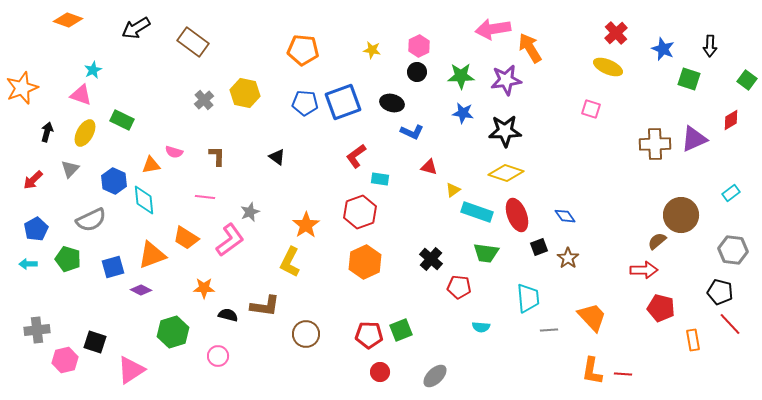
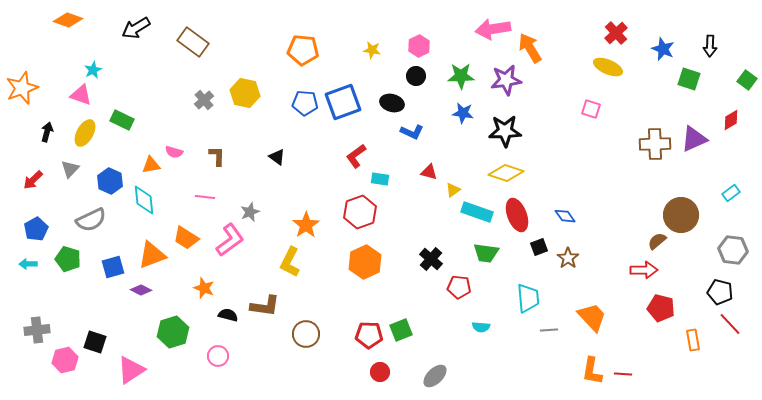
black circle at (417, 72): moved 1 px left, 4 px down
red triangle at (429, 167): moved 5 px down
blue hexagon at (114, 181): moved 4 px left
orange star at (204, 288): rotated 20 degrees clockwise
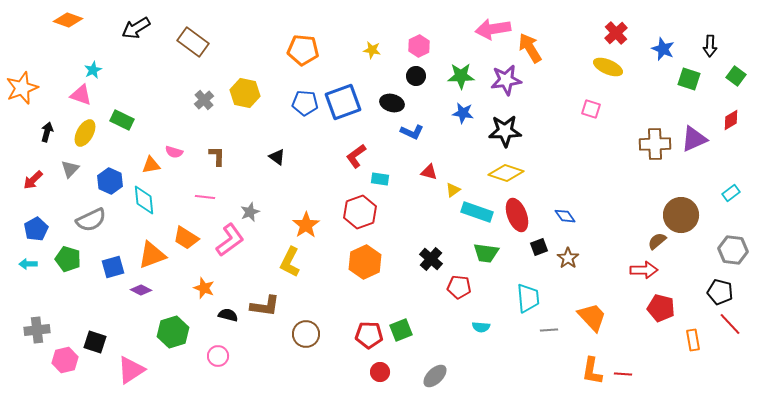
green square at (747, 80): moved 11 px left, 4 px up
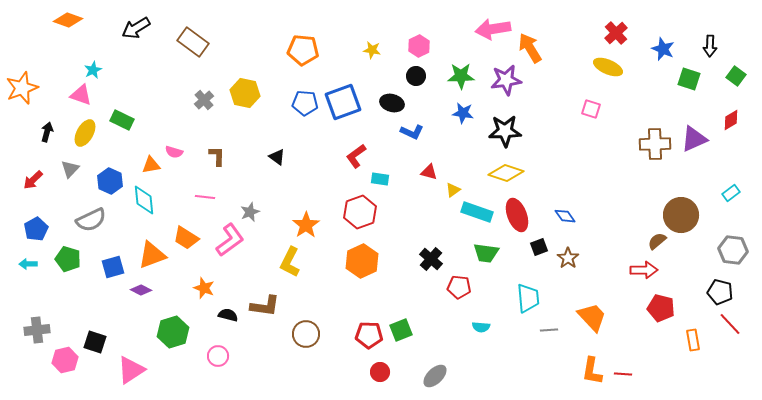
orange hexagon at (365, 262): moved 3 px left, 1 px up
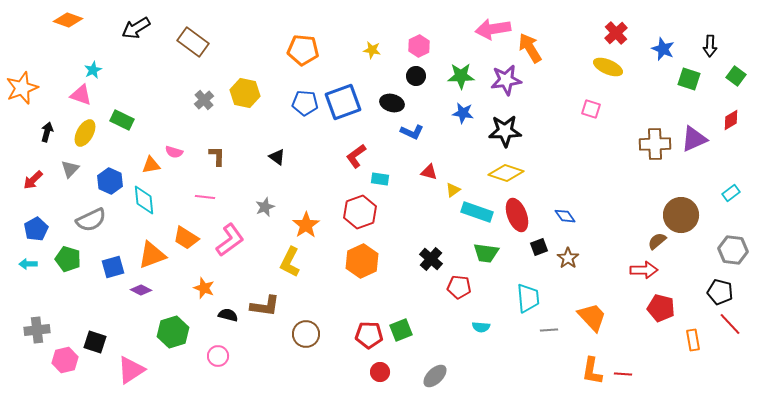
gray star at (250, 212): moved 15 px right, 5 px up
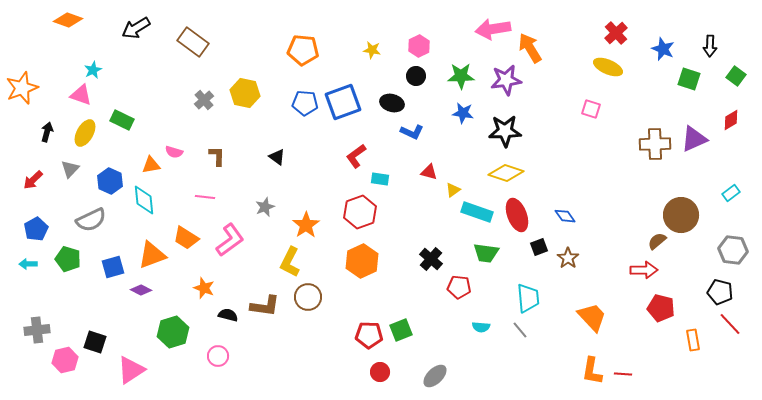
gray line at (549, 330): moved 29 px left; rotated 54 degrees clockwise
brown circle at (306, 334): moved 2 px right, 37 px up
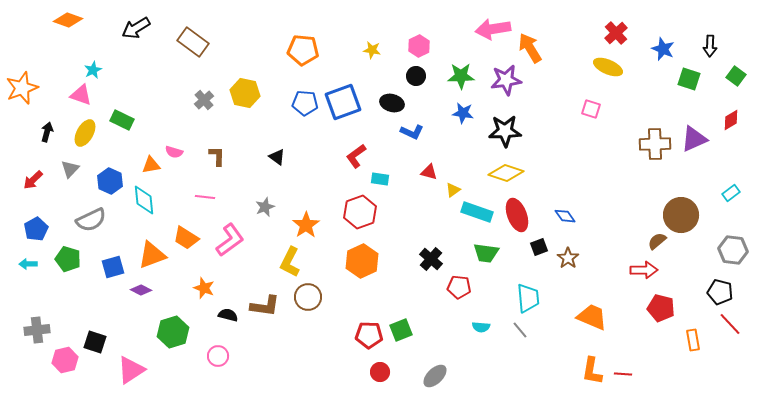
orange trapezoid at (592, 317): rotated 24 degrees counterclockwise
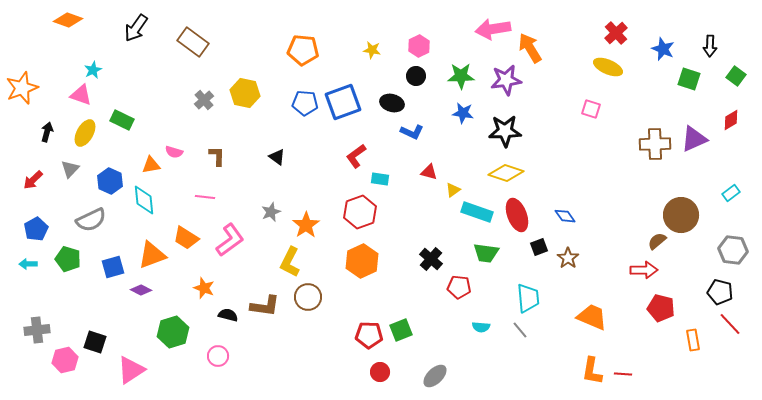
black arrow at (136, 28): rotated 24 degrees counterclockwise
gray star at (265, 207): moved 6 px right, 5 px down
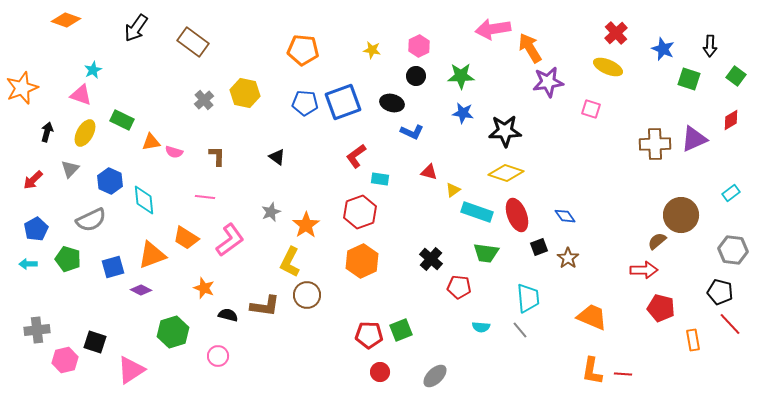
orange diamond at (68, 20): moved 2 px left
purple star at (506, 80): moved 42 px right, 2 px down
orange triangle at (151, 165): moved 23 px up
brown circle at (308, 297): moved 1 px left, 2 px up
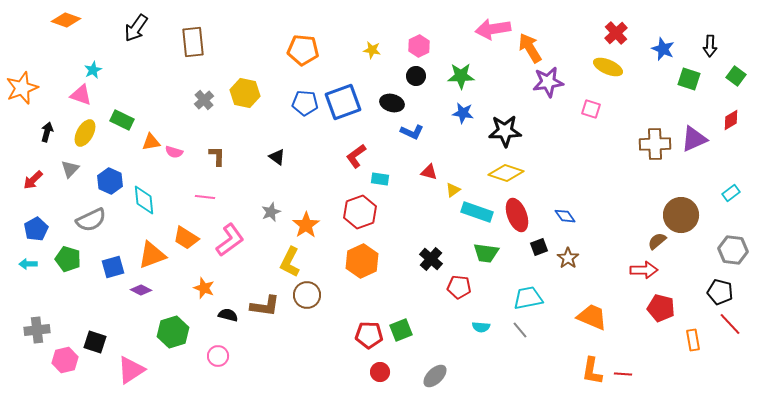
brown rectangle at (193, 42): rotated 48 degrees clockwise
cyan trapezoid at (528, 298): rotated 96 degrees counterclockwise
